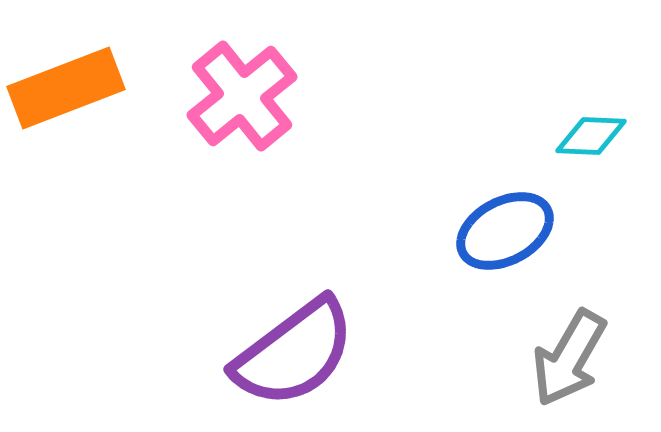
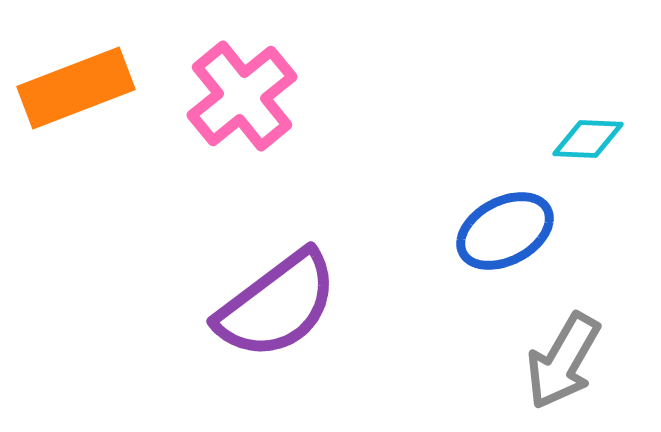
orange rectangle: moved 10 px right
cyan diamond: moved 3 px left, 3 px down
purple semicircle: moved 17 px left, 48 px up
gray arrow: moved 6 px left, 3 px down
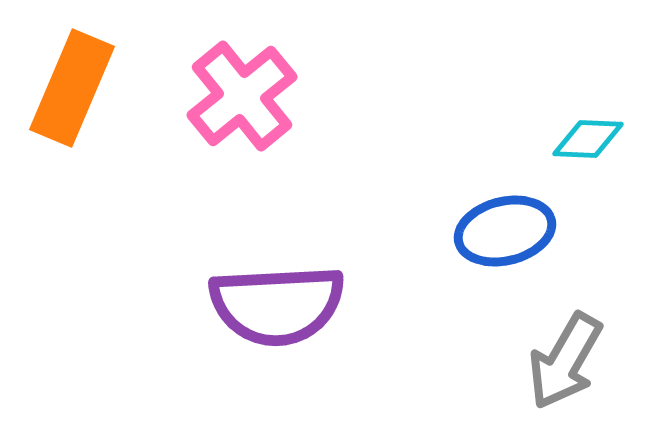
orange rectangle: moved 4 px left; rotated 46 degrees counterclockwise
blue ellipse: rotated 14 degrees clockwise
purple semicircle: rotated 34 degrees clockwise
gray arrow: moved 2 px right
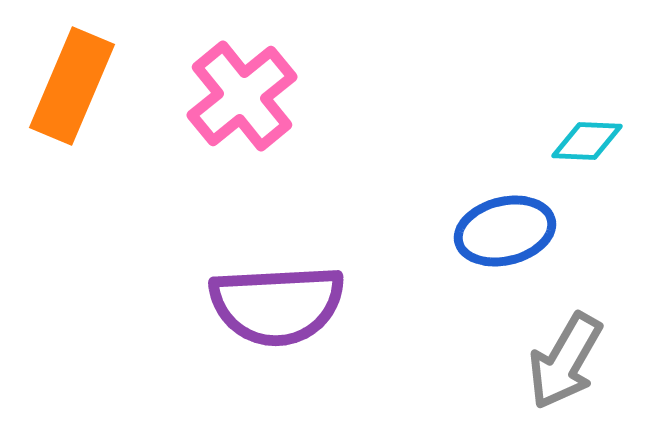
orange rectangle: moved 2 px up
cyan diamond: moved 1 px left, 2 px down
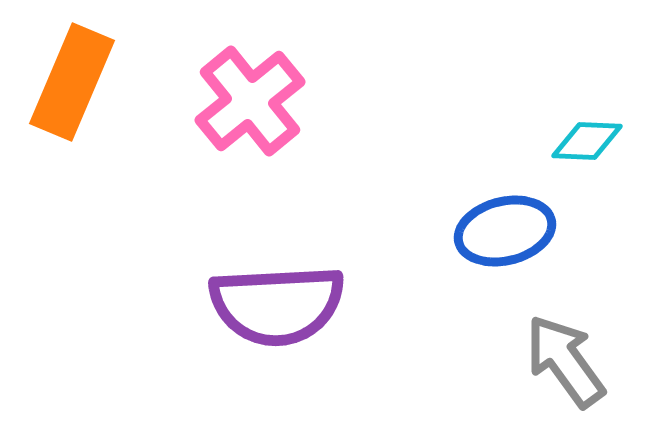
orange rectangle: moved 4 px up
pink cross: moved 8 px right, 5 px down
gray arrow: rotated 114 degrees clockwise
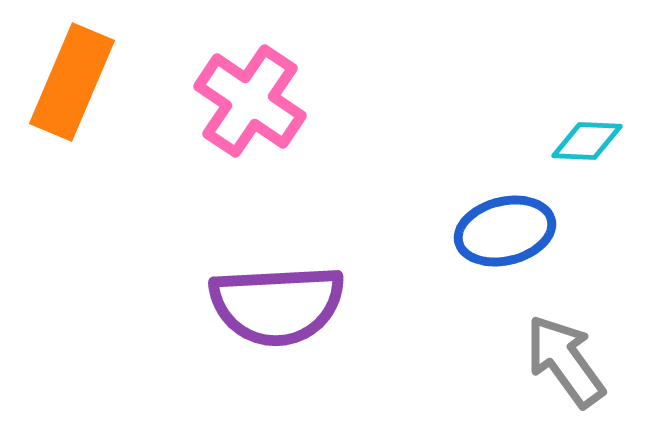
pink cross: rotated 17 degrees counterclockwise
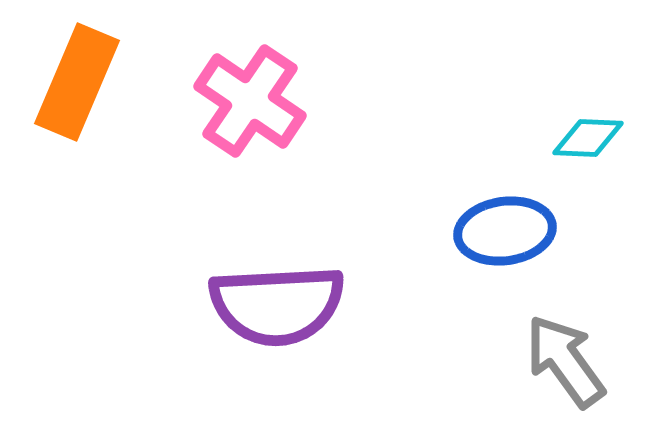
orange rectangle: moved 5 px right
cyan diamond: moved 1 px right, 3 px up
blue ellipse: rotated 6 degrees clockwise
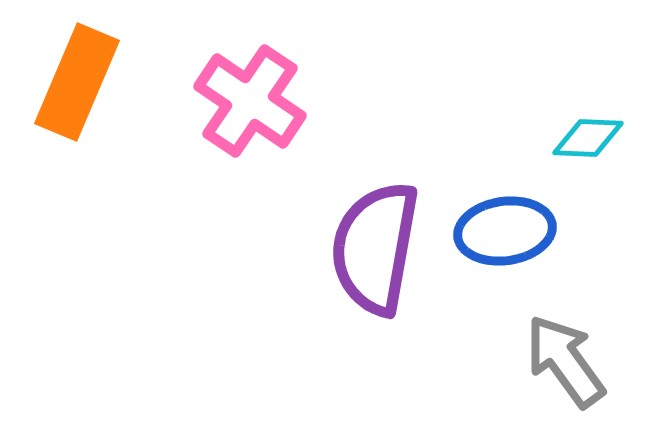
purple semicircle: moved 98 px right, 57 px up; rotated 103 degrees clockwise
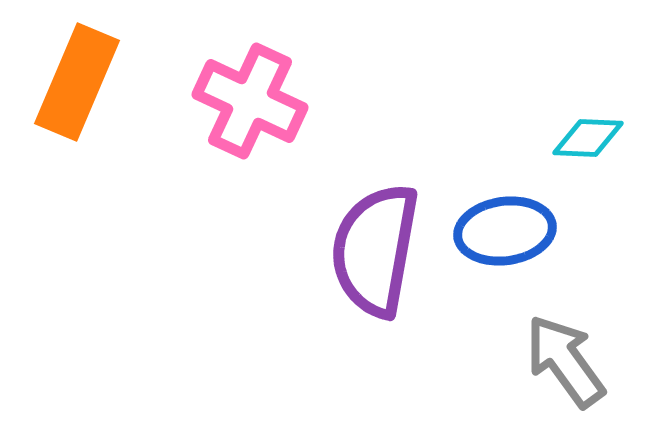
pink cross: rotated 9 degrees counterclockwise
purple semicircle: moved 2 px down
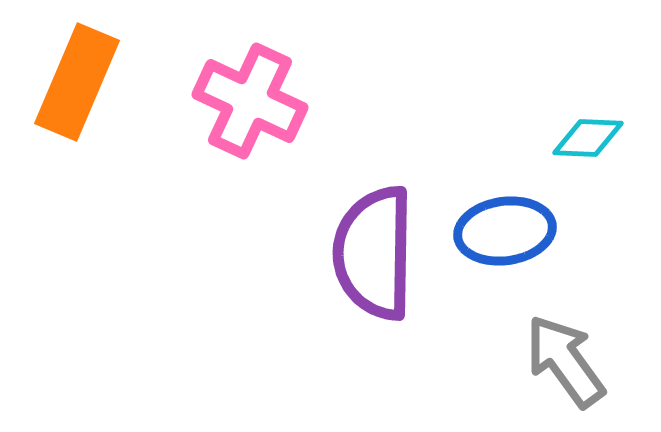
purple semicircle: moved 1 px left, 3 px down; rotated 9 degrees counterclockwise
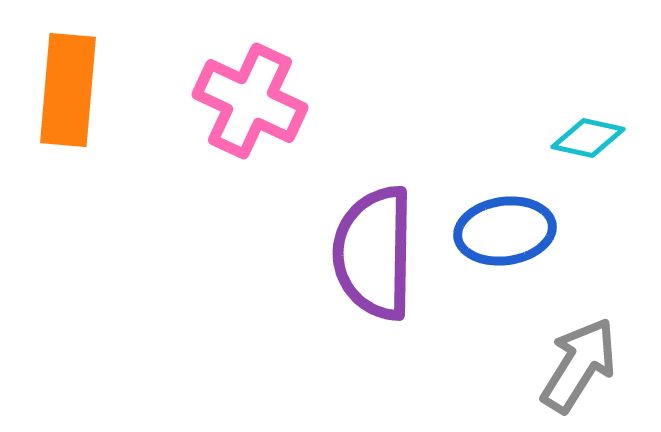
orange rectangle: moved 9 px left, 8 px down; rotated 18 degrees counterclockwise
cyan diamond: rotated 10 degrees clockwise
gray arrow: moved 14 px right, 4 px down; rotated 68 degrees clockwise
